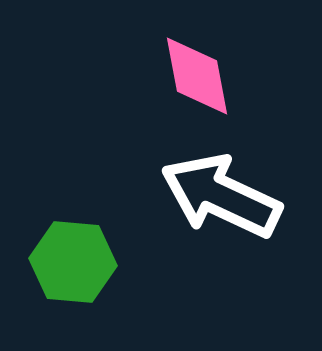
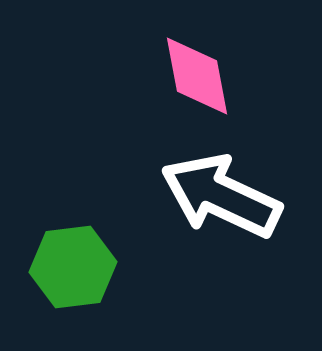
green hexagon: moved 5 px down; rotated 12 degrees counterclockwise
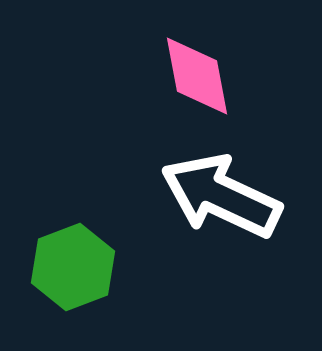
green hexagon: rotated 14 degrees counterclockwise
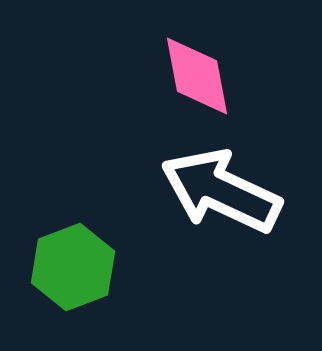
white arrow: moved 5 px up
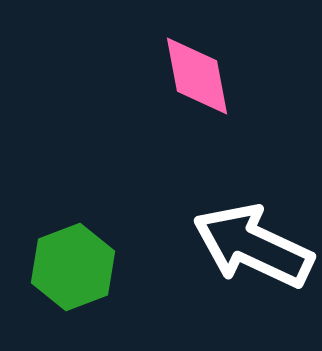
white arrow: moved 32 px right, 55 px down
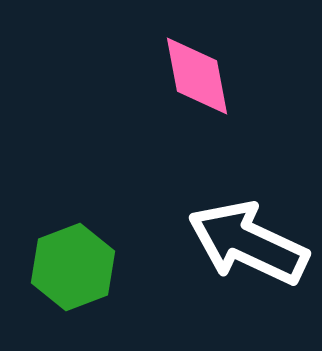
white arrow: moved 5 px left, 3 px up
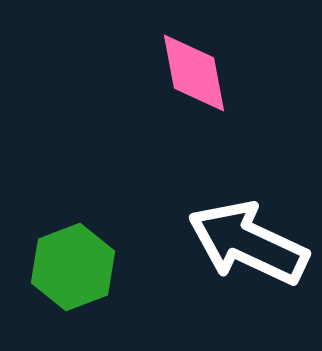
pink diamond: moved 3 px left, 3 px up
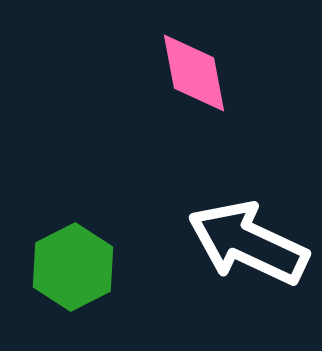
green hexagon: rotated 6 degrees counterclockwise
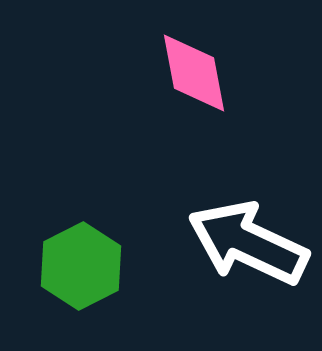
green hexagon: moved 8 px right, 1 px up
